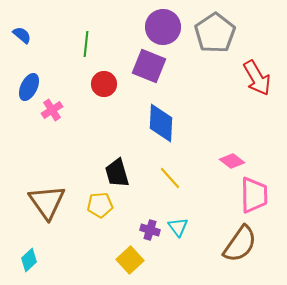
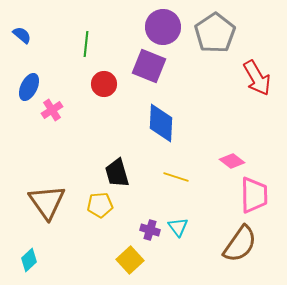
yellow line: moved 6 px right, 1 px up; rotated 30 degrees counterclockwise
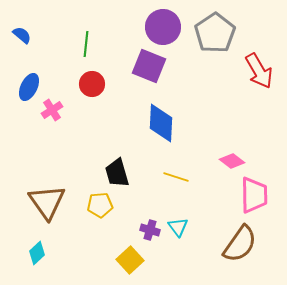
red arrow: moved 2 px right, 7 px up
red circle: moved 12 px left
cyan diamond: moved 8 px right, 7 px up
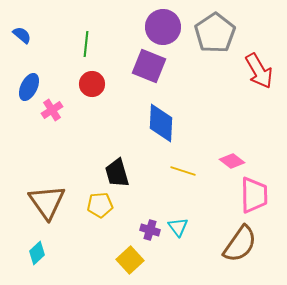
yellow line: moved 7 px right, 6 px up
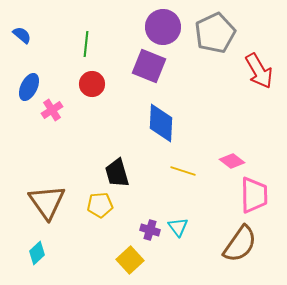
gray pentagon: rotated 9 degrees clockwise
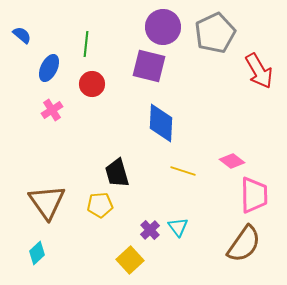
purple square: rotated 8 degrees counterclockwise
blue ellipse: moved 20 px right, 19 px up
purple cross: rotated 30 degrees clockwise
brown semicircle: moved 4 px right
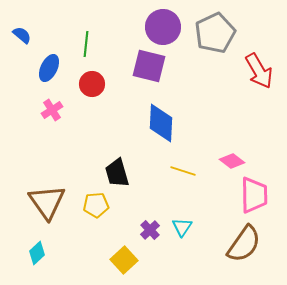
yellow pentagon: moved 4 px left
cyan triangle: moved 4 px right; rotated 10 degrees clockwise
yellow square: moved 6 px left
